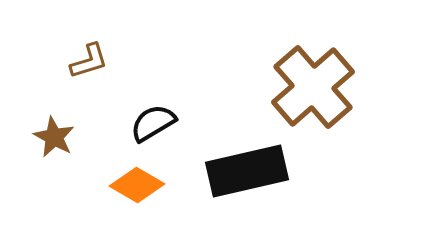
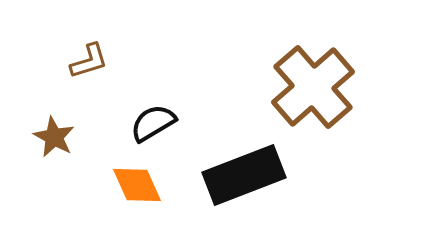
black rectangle: moved 3 px left, 4 px down; rotated 8 degrees counterclockwise
orange diamond: rotated 36 degrees clockwise
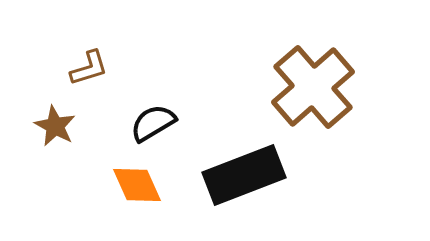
brown L-shape: moved 7 px down
brown star: moved 1 px right, 11 px up
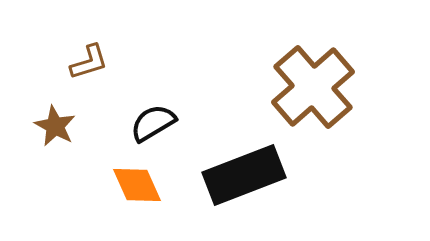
brown L-shape: moved 6 px up
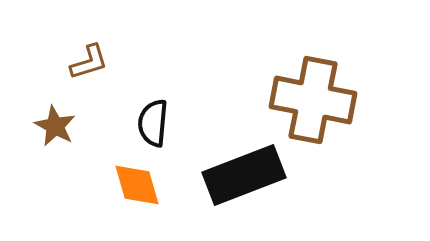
brown cross: moved 13 px down; rotated 38 degrees counterclockwise
black semicircle: rotated 54 degrees counterclockwise
orange diamond: rotated 8 degrees clockwise
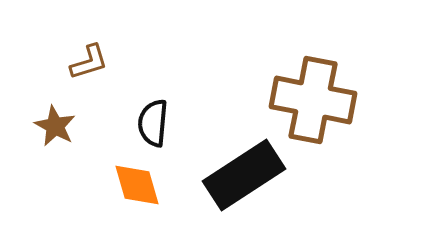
black rectangle: rotated 12 degrees counterclockwise
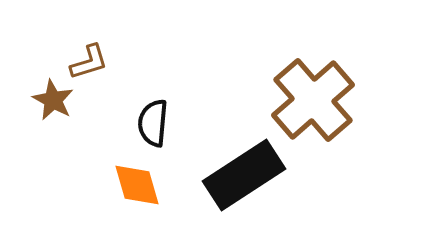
brown cross: rotated 38 degrees clockwise
brown star: moved 2 px left, 26 px up
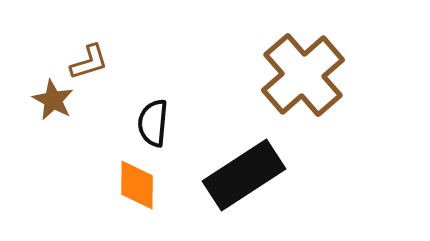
brown cross: moved 10 px left, 25 px up
orange diamond: rotated 16 degrees clockwise
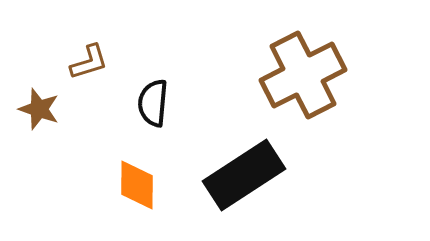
brown cross: rotated 14 degrees clockwise
brown star: moved 14 px left, 9 px down; rotated 9 degrees counterclockwise
black semicircle: moved 20 px up
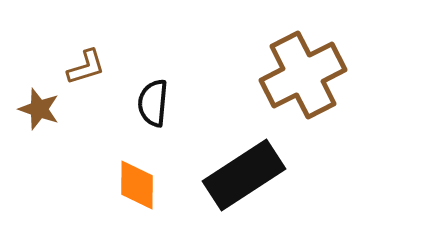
brown L-shape: moved 3 px left, 5 px down
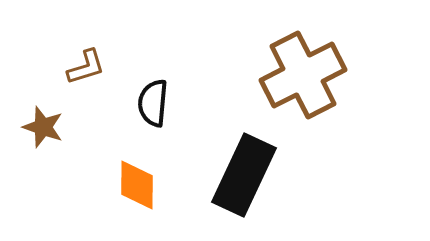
brown star: moved 4 px right, 18 px down
black rectangle: rotated 32 degrees counterclockwise
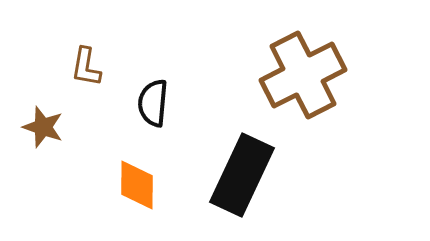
brown L-shape: rotated 117 degrees clockwise
black rectangle: moved 2 px left
